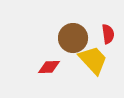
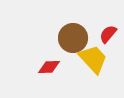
red semicircle: rotated 132 degrees counterclockwise
yellow trapezoid: moved 1 px up
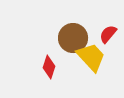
yellow trapezoid: moved 2 px left, 2 px up
red diamond: rotated 70 degrees counterclockwise
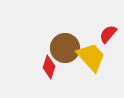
brown circle: moved 8 px left, 10 px down
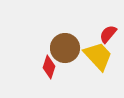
yellow trapezoid: moved 7 px right, 1 px up
